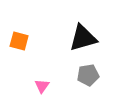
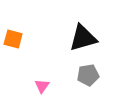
orange square: moved 6 px left, 2 px up
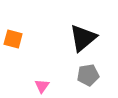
black triangle: rotated 24 degrees counterclockwise
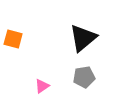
gray pentagon: moved 4 px left, 2 px down
pink triangle: rotated 21 degrees clockwise
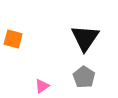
black triangle: moved 2 px right; rotated 16 degrees counterclockwise
gray pentagon: rotated 30 degrees counterclockwise
